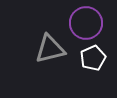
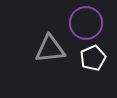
gray triangle: rotated 8 degrees clockwise
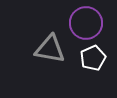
gray triangle: rotated 16 degrees clockwise
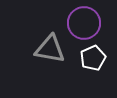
purple circle: moved 2 px left
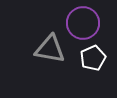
purple circle: moved 1 px left
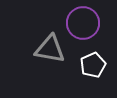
white pentagon: moved 7 px down
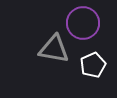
gray triangle: moved 4 px right
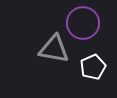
white pentagon: moved 2 px down
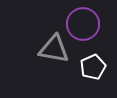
purple circle: moved 1 px down
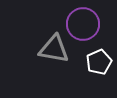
white pentagon: moved 6 px right, 5 px up
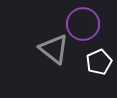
gray triangle: rotated 28 degrees clockwise
